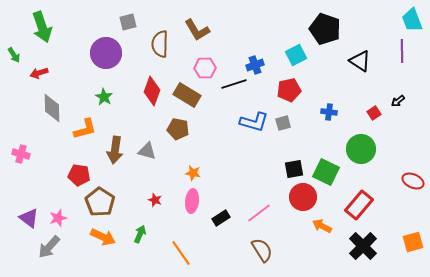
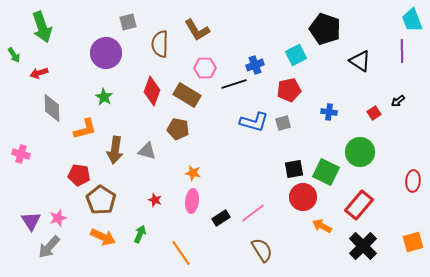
green circle at (361, 149): moved 1 px left, 3 px down
red ellipse at (413, 181): rotated 70 degrees clockwise
brown pentagon at (100, 202): moved 1 px right, 2 px up
pink line at (259, 213): moved 6 px left
purple triangle at (29, 218): moved 2 px right, 3 px down; rotated 20 degrees clockwise
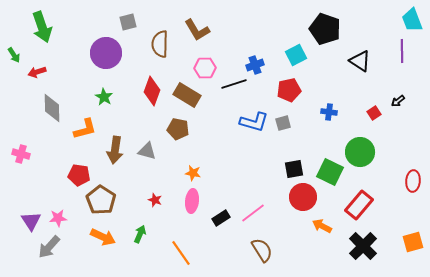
red arrow at (39, 73): moved 2 px left, 1 px up
green square at (326, 172): moved 4 px right
pink star at (58, 218): rotated 12 degrees clockwise
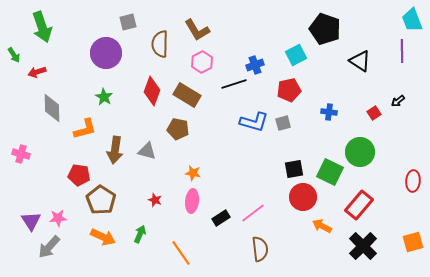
pink hexagon at (205, 68): moved 3 px left, 6 px up; rotated 25 degrees counterclockwise
brown semicircle at (262, 250): moved 2 px left, 1 px up; rotated 25 degrees clockwise
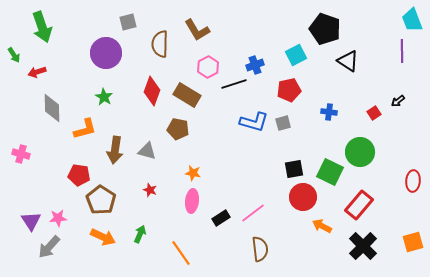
black triangle at (360, 61): moved 12 px left
pink hexagon at (202, 62): moved 6 px right, 5 px down
red star at (155, 200): moved 5 px left, 10 px up
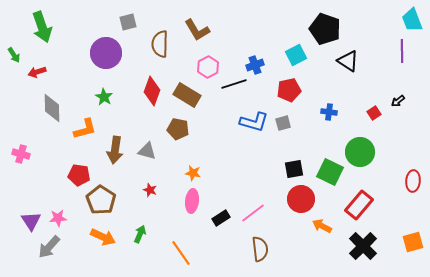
red circle at (303, 197): moved 2 px left, 2 px down
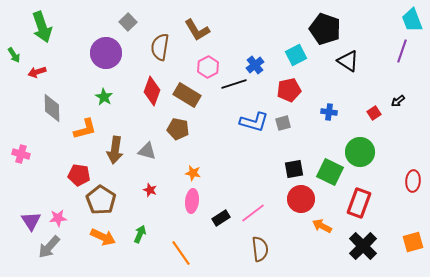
gray square at (128, 22): rotated 30 degrees counterclockwise
brown semicircle at (160, 44): moved 3 px down; rotated 8 degrees clockwise
purple line at (402, 51): rotated 20 degrees clockwise
blue cross at (255, 65): rotated 18 degrees counterclockwise
red rectangle at (359, 205): moved 2 px up; rotated 20 degrees counterclockwise
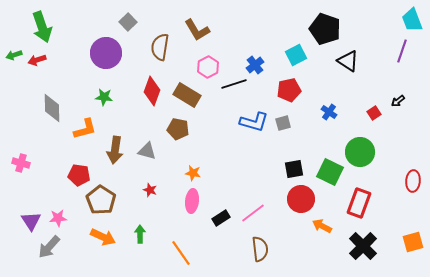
green arrow at (14, 55): rotated 105 degrees clockwise
red arrow at (37, 72): moved 12 px up
green star at (104, 97): rotated 24 degrees counterclockwise
blue cross at (329, 112): rotated 28 degrees clockwise
pink cross at (21, 154): moved 9 px down
green arrow at (140, 234): rotated 24 degrees counterclockwise
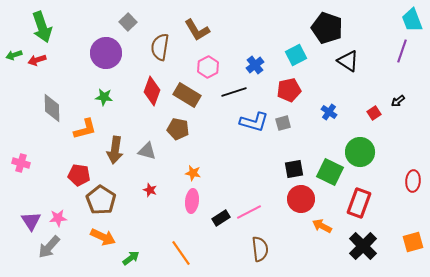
black pentagon at (325, 29): moved 2 px right, 1 px up
black line at (234, 84): moved 8 px down
pink line at (253, 213): moved 4 px left, 1 px up; rotated 10 degrees clockwise
green arrow at (140, 234): moved 9 px left, 24 px down; rotated 54 degrees clockwise
